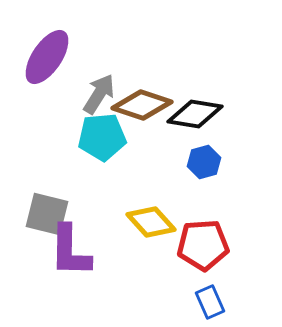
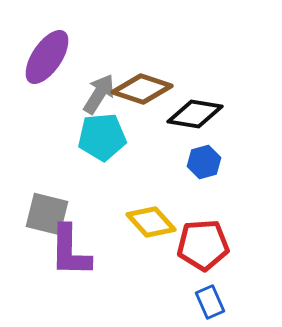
brown diamond: moved 16 px up
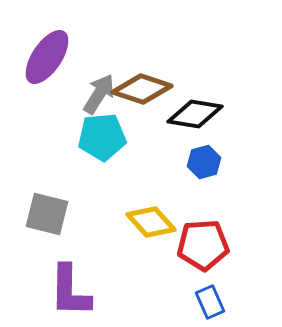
purple L-shape: moved 40 px down
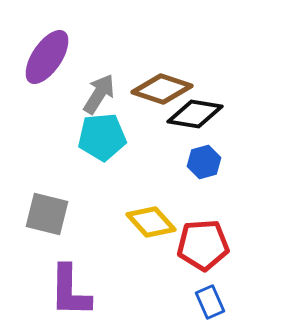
brown diamond: moved 20 px right
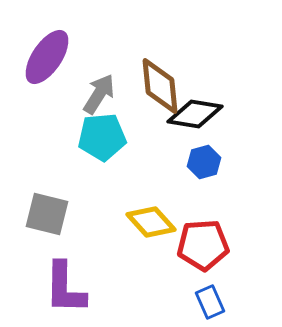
brown diamond: moved 2 px left, 3 px up; rotated 66 degrees clockwise
purple L-shape: moved 5 px left, 3 px up
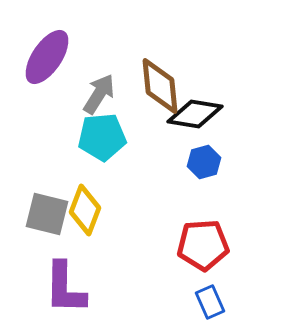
yellow diamond: moved 66 px left, 12 px up; rotated 63 degrees clockwise
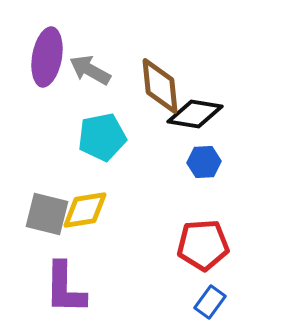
purple ellipse: rotated 24 degrees counterclockwise
gray arrow: moved 9 px left, 24 px up; rotated 93 degrees counterclockwise
cyan pentagon: rotated 6 degrees counterclockwise
blue hexagon: rotated 12 degrees clockwise
yellow diamond: rotated 60 degrees clockwise
blue rectangle: rotated 60 degrees clockwise
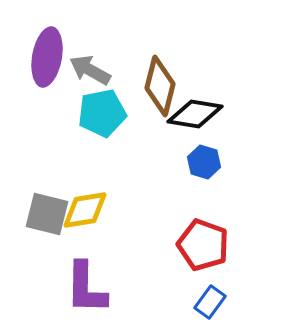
brown diamond: rotated 20 degrees clockwise
cyan pentagon: moved 24 px up
blue hexagon: rotated 20 degrees clockwise
red pentagon: rotated 24 degrees clockwise
purple L-shape: moved 21 px right
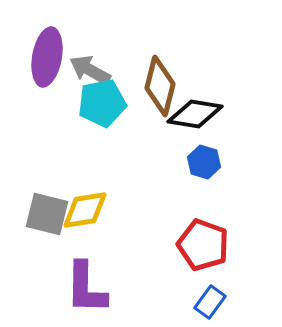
cyan pentagon: moved 10 px up
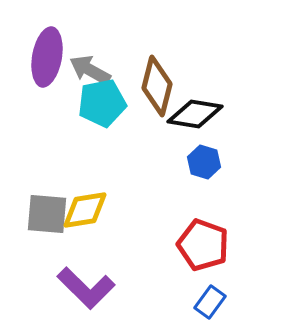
brown diamond: moved 3 px left
gray square: rotated 9 degrees counterclockwise
purple L-shape: rotated 46 degrees counterclockwise
